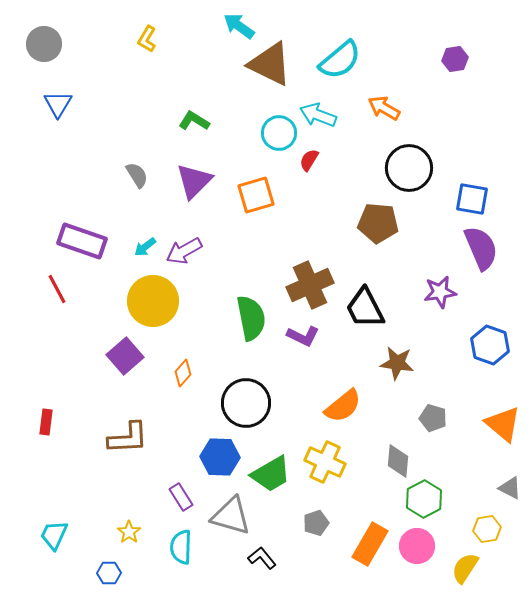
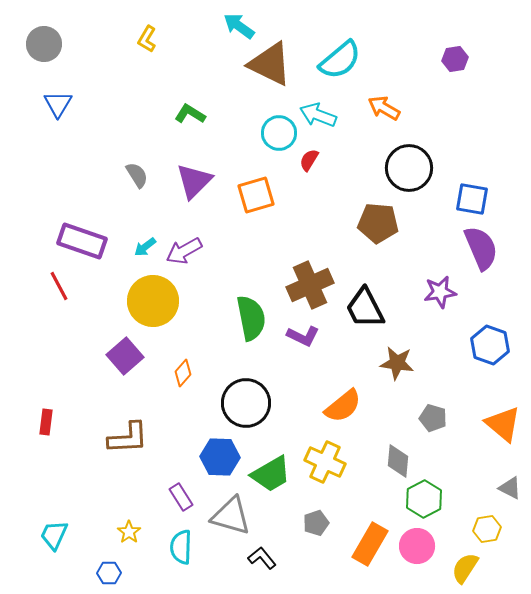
green L-shape at (194, 121): moved 4 px left, 7 px up
red line at (57, 289): moved 2 px right, 3 px up
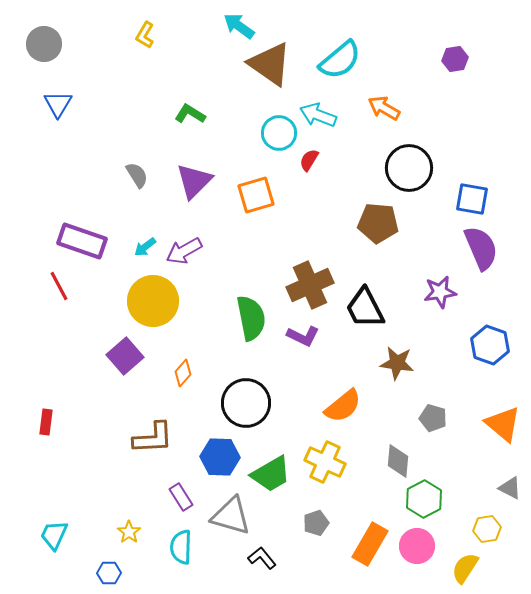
yellow L-shape at (147, 39): moved 2 px left, 4 px up
brown triangle at (270, 64): rotated 9 degrees clockwise
brown L-shape at (128, 438): moved 25 px right
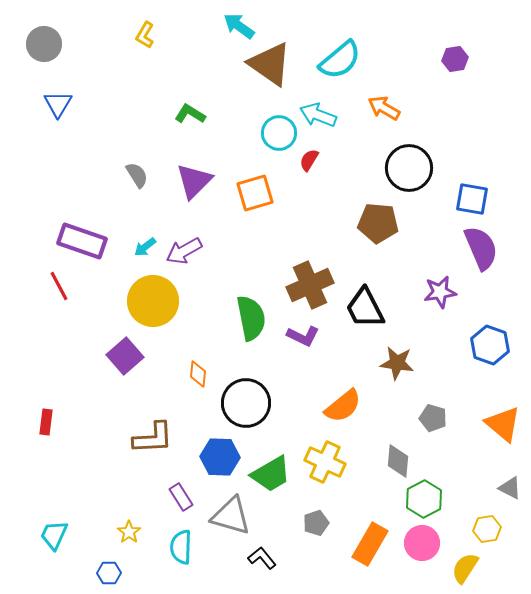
orange square at (256, 195): moved 1 px left, 2 px up
orange diamond at (183, 373): moved 15 px right, 1 px down; rotated 36 degrees counterclockwise
pink circle at (417, 546): moved 5 px right, 3 px up
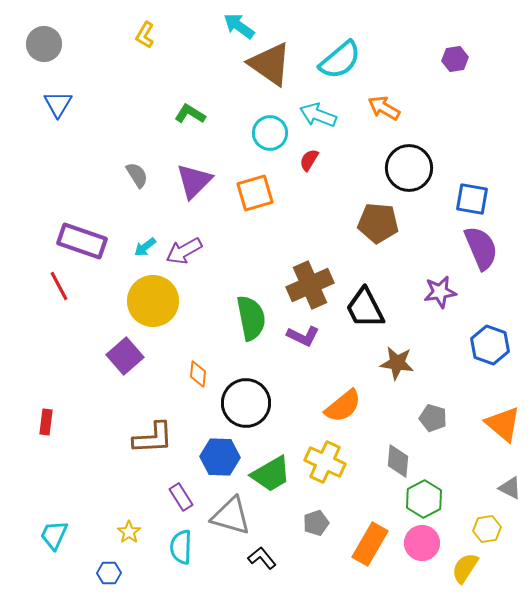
cyan circle at (279, 133): moved 9 px left
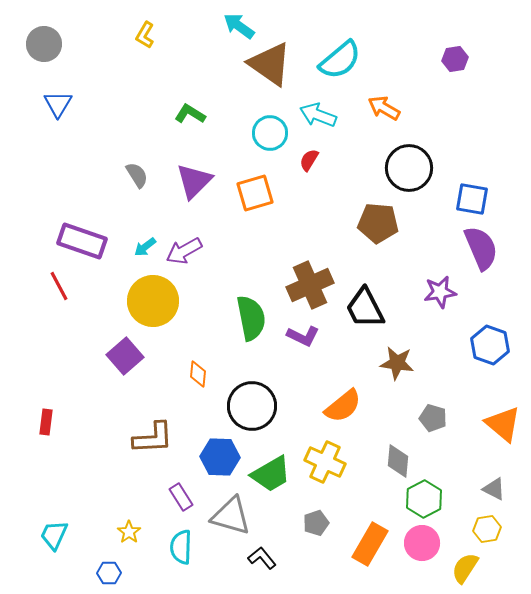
black circle at (246, 403): moved 6 px right, 3 px down
gray triangle at (510, 488): moved 16 px left, 1 px down
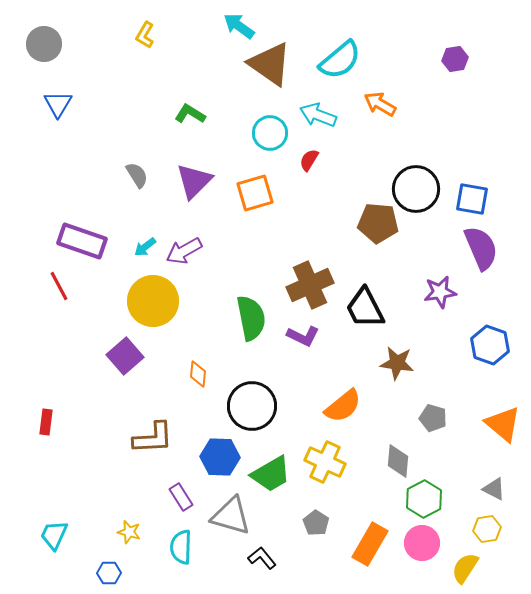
orange arrow at (384, 108): moved 4 px left, 4 px up
black circle at (409, 168): moved 7 px right, 21 px down
gray pentagon at (316, 523): rotated 20 degrees counterclockwise
yellow star at (129, 532): rotated 20 degrees counterclockwise
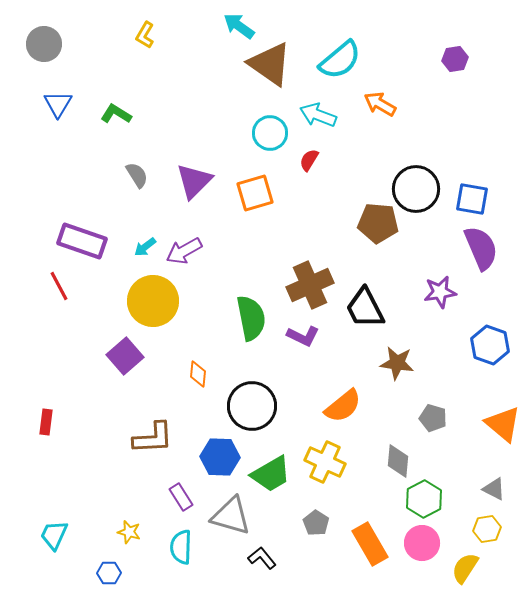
green L-shape at (190, 114): moved 74 px left
orange rectangle at (370, 544): rotated 60 degrees counterclockwise
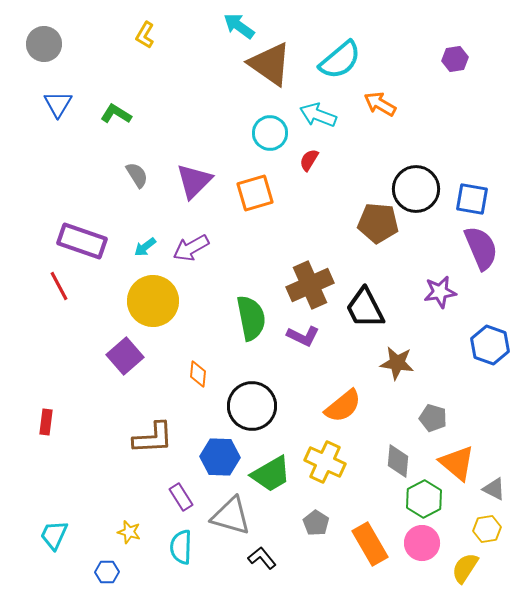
purple arrow at (184, 251): moved 7 px right, 3 px up
orange triangle at (503, 424): moved 46 px left, 39 px down
blue hexagon at (109, 573): moved 2 px left, 1 px up
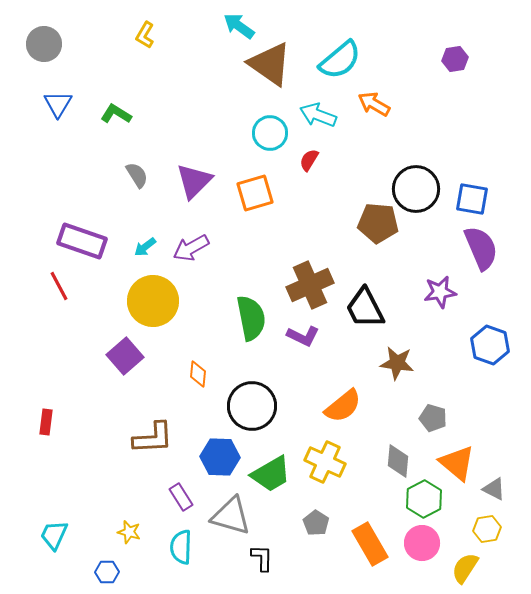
orange arrow at (380, 104): moved 6 px left
black L-shape at (262, 558): rotated 40 degrees clockwise
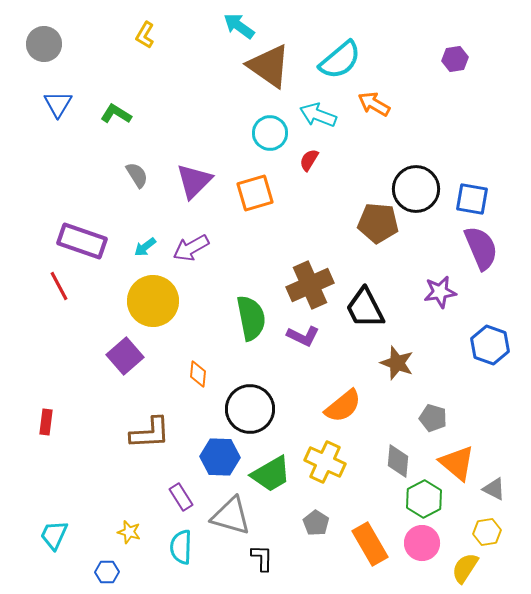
brown triangle at (270, 64): moved 1 px left, 2 px down
brown star at (397, 363): rotated 12 degrees clockwise
black circle at (252, 406): moved 2 px left, 3 px down
brown L-shape at (153, 438): moved 3 px left, 5 px up
yellow hexagon at (487, 529): moved 3 px down
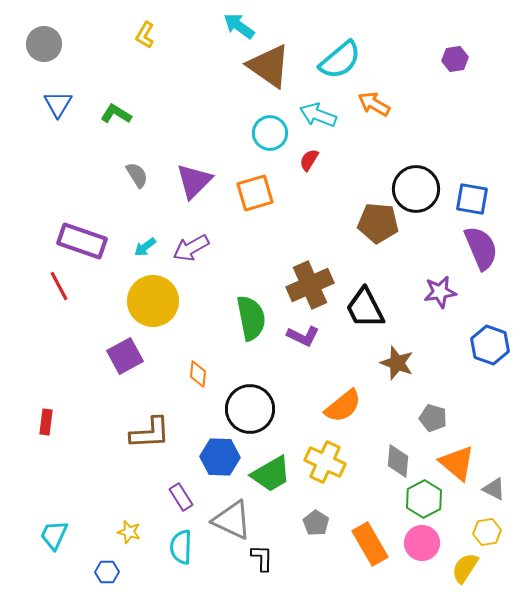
purple square at (125, 356): rotated 12 degrees clockwise
gray triangle at (231, 516): moved 1 px right, 4 px down; rotated 9 degrees clockwise
